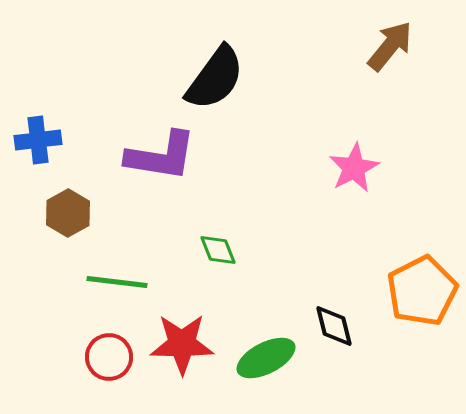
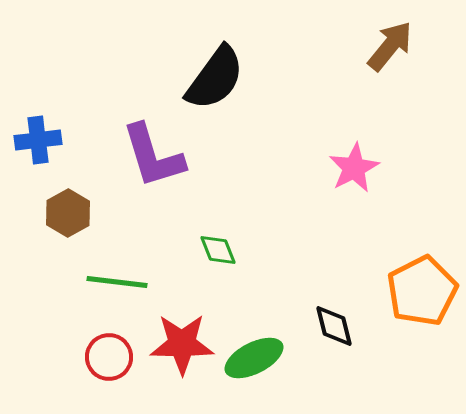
purple L-shape: moved 8 px left; rotated 64 degrees clockwise
green ellipse: moved 12 px left
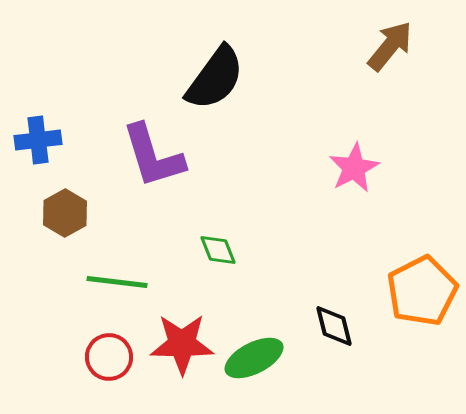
brown hexagon: moved 3 px left
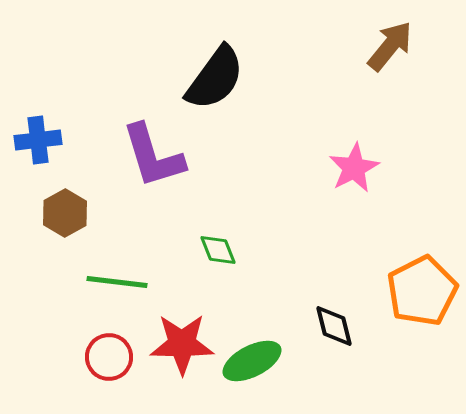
green ellipse: moved 2 px left, 3 px down
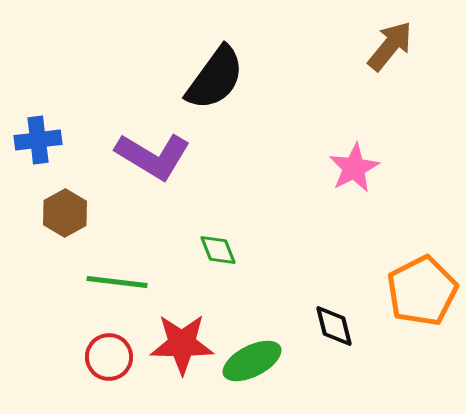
purple L-shape: rotated 42 degrees counterclockwise
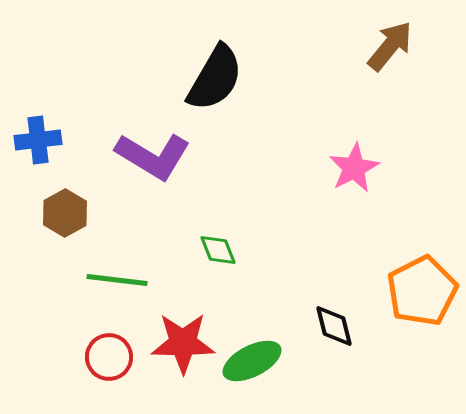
black semicircle: rotated 6 degrees counterclockwise
green line: moved 2 px up
red star: moved 1 px right, 1 px up
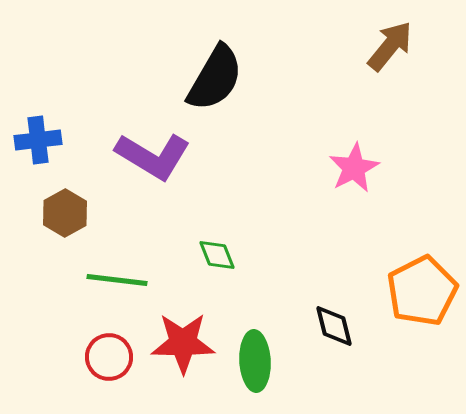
green diamond: moved 1 px left, 5 px down
green ellipse: moved 3 px right; rotated 66 degrees counterclockwise
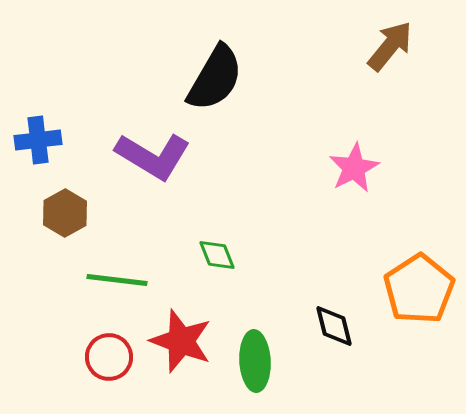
orange pentagon: moved 3 px left, 2 px up; rotated 6 degrees counterclockwise
red star: moved 2 px left, 2 px up; rotated 20 degrees clockwise
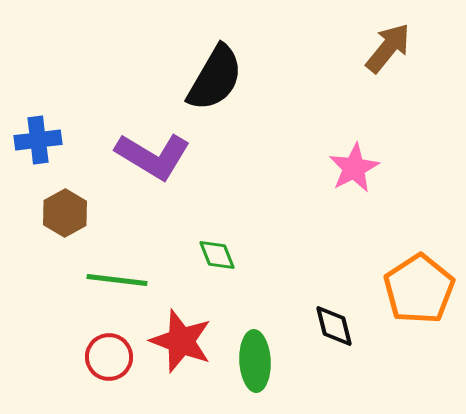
brown arrow: moved 2 px left, 2 px down
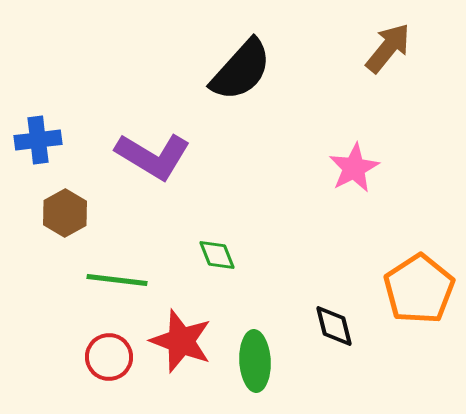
black semicircle: moved 26 px right, 8 px up; rotated 12 degrees clockwise
